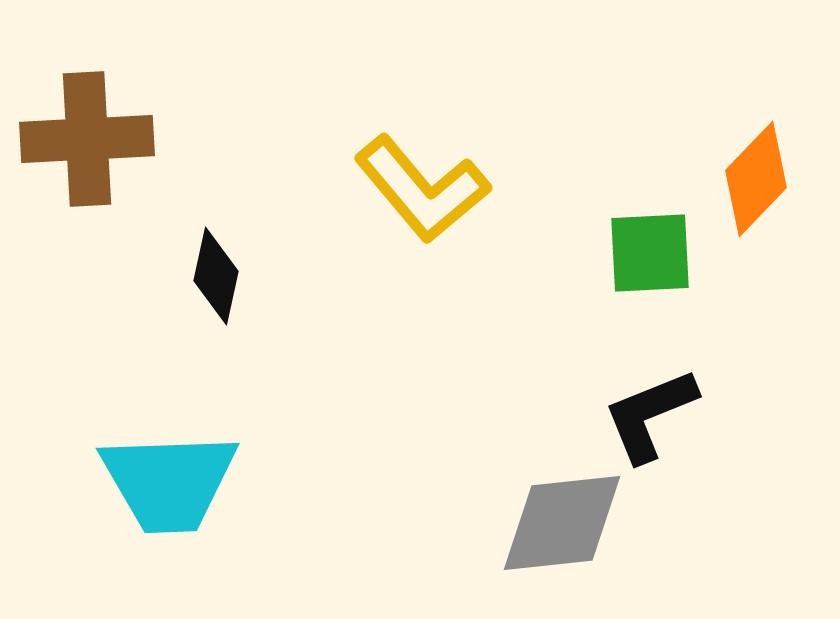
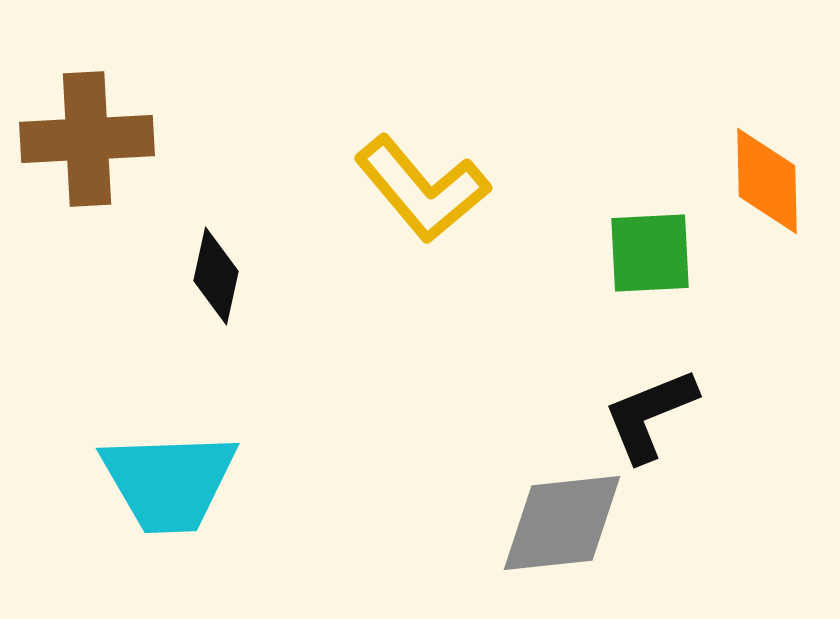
orange diamond: moved 11 px right, 2 px down; rotated 45 degrees counterclockwise
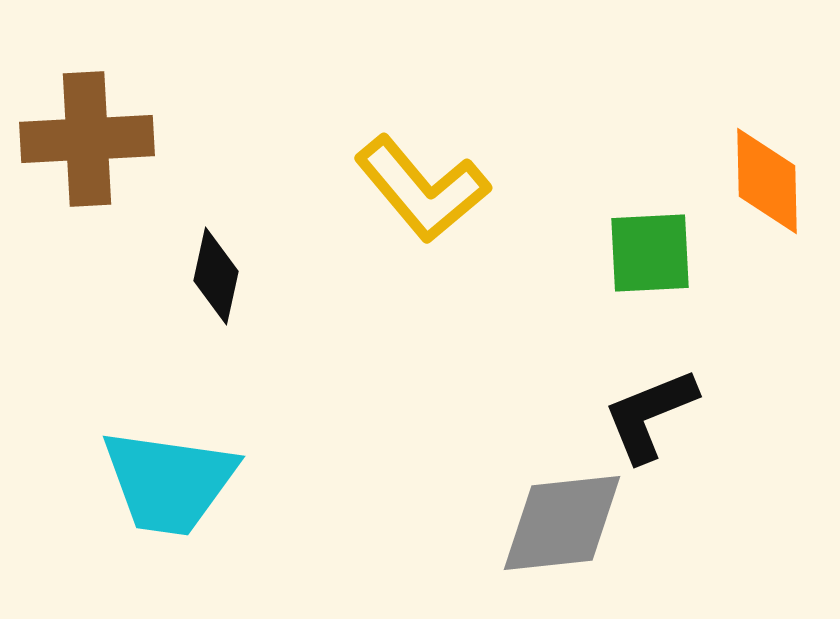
cyan trapezoid: rotated 10 degrees clockwise
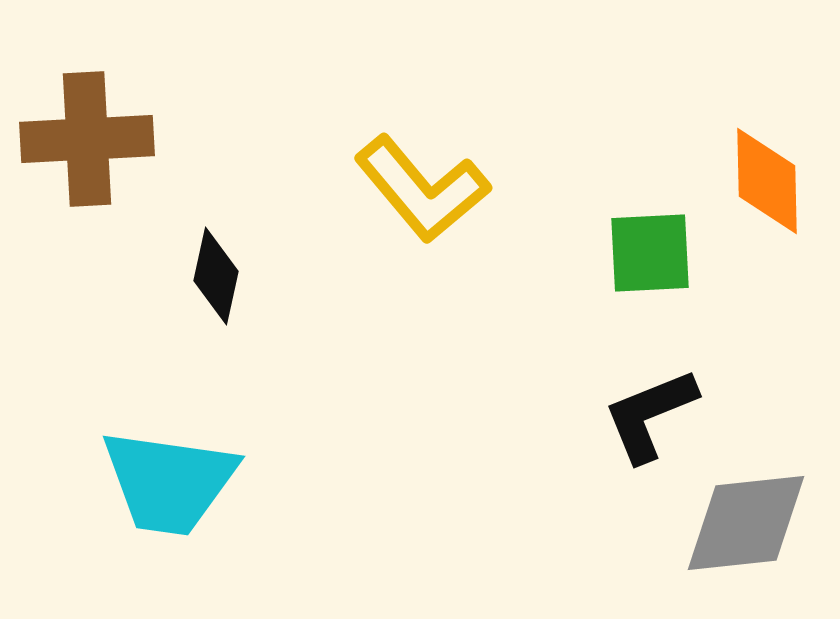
gray diamond: moved 184 px right
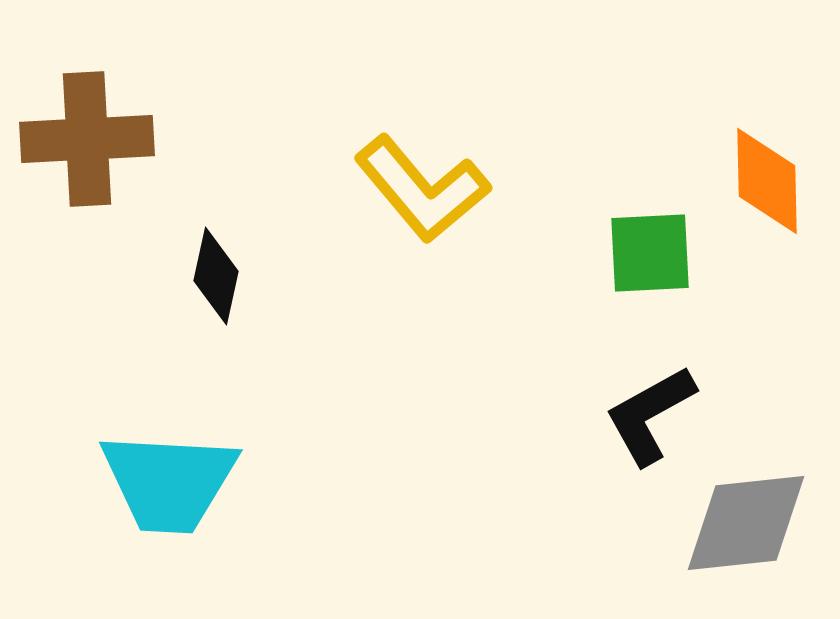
black L-shape: rotated 7 degrees counterclockwise
cyan trapezoid: rotated 5 degrees counterclockwise
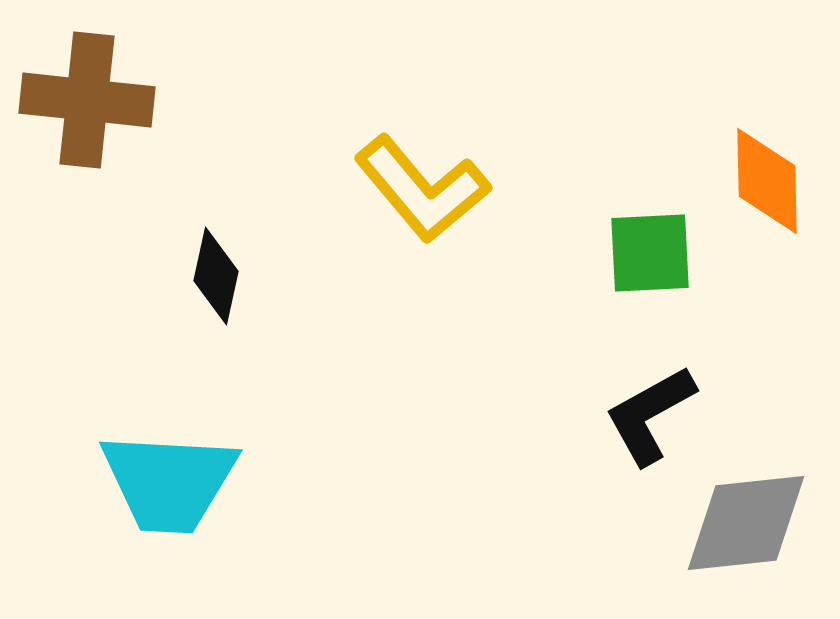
brown cross: moved 39 px up; rotated 9 degrees clockwise
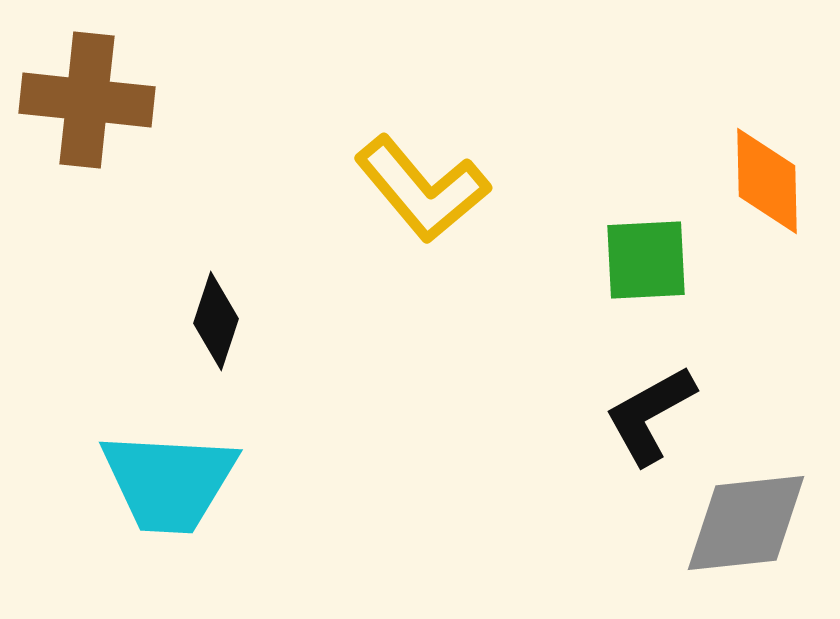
green square: moved 4 px left, 7 px down
black diamond: moved 45 px down; rotated 6 degrees clockwise
